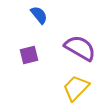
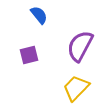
purple semicircle: moved 2 px up; rotated 92 degrees counterclockwise
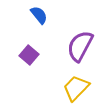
purple square: rotated 36 degrees counterclockwise
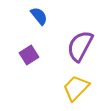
blue semicircle: moved 1 px down
purple square: rotated 18 degrees clockwise
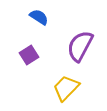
blue semicircle: moved 1 px down; rotated 18 degrees counterclockwise
yellow trapezoid: moved 10 px left
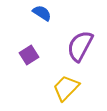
blue semicircle: moved 3 px right, 4 px up
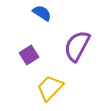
purple semicircle: moved 3 px left
yellow trapezoid: moved 16 px left
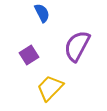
blue semicircle: rotated 30 degrees clockwise
